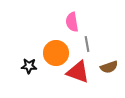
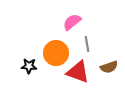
pink semicircle: rotated 60 degrees clockwise
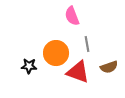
pink semicircle: moved 6 px up; rotated 72 degrees counterclockwise
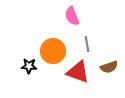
orange circle: moved 3 px left, 2 px up
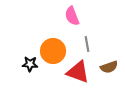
black star: moved 1 px right, 2 px up
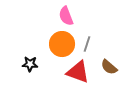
pink semicircle: moved 6 px left
gray line: rotated 28 degrees clockwise
orange circle: moved 9 px right, 7 px up
brown semicircle: rotated 60 degrees clockwise
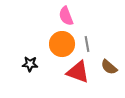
gray line: rotated 28 degrees counterclockwise
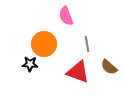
orange circle: moved 18 px left
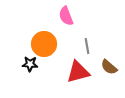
gray line: moved 2 px down
red triangle: rotated 35 degrees counterclockwise
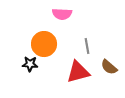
pink semicircle: moved 4 px left, 2 px up; rotated 66 degrees counterclockwise
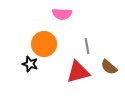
black star: rotated 14 degrees clockwise
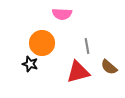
orange circle: moved 2 px left, 1 px up
